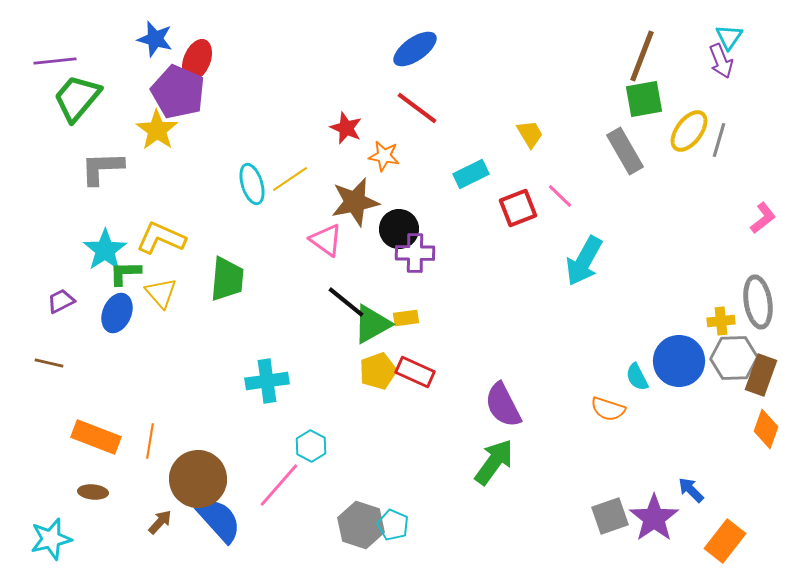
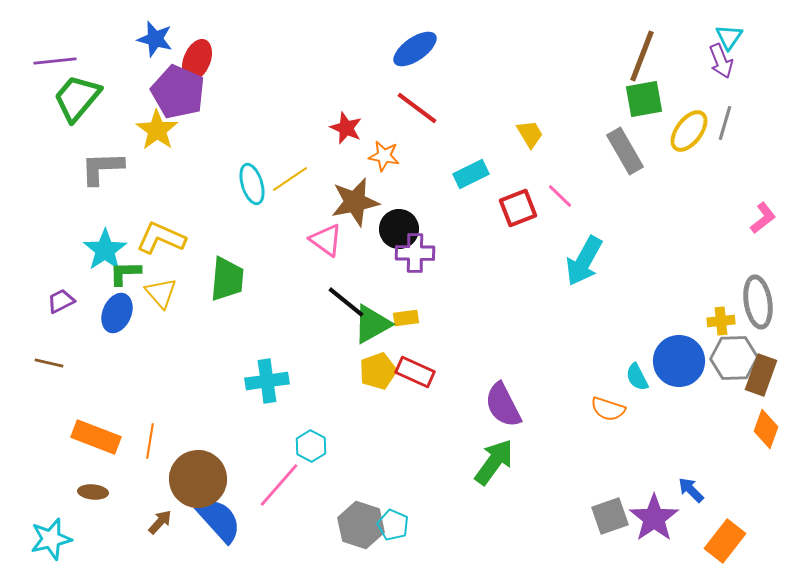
gray line at (719, 140): moved 6 px right, 17 px up
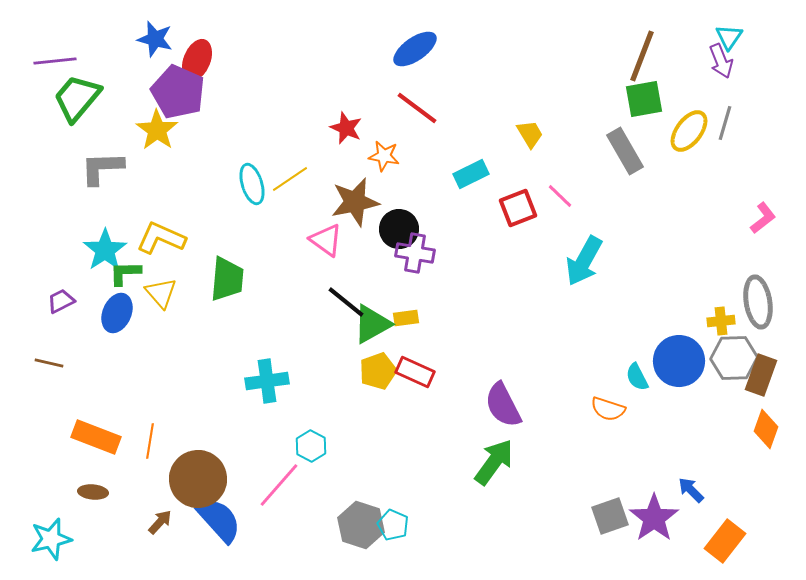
purple cross at (415, 253): rotated 9 degrees clockwise
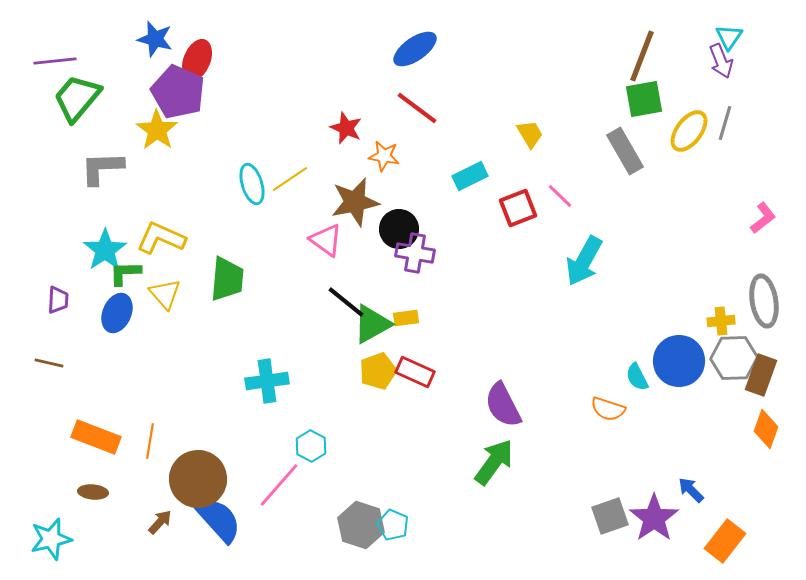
cyan rectangle at (471, 174): moved 1 px left, 2 px down
yellow triangle at (161, 293): moved 4 px right, 1 px down
purple trapezoid at (61, 301): moved 3 px left, 1 px up; rotated 120 degrees clockwise
gray ellipse at (758, 302): moved 6 px right, 1 px up
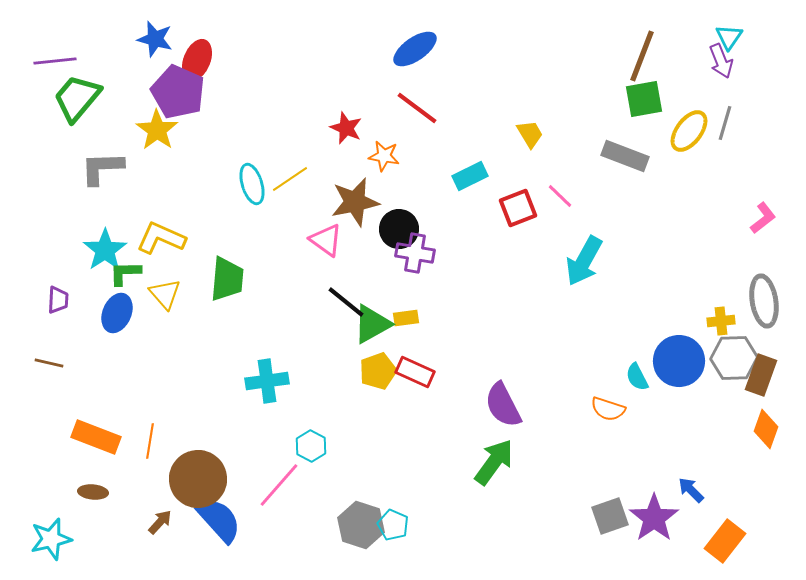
gray rectangle at (625, 151): moved 5 px down; rotated 39 degrees counterclockwise
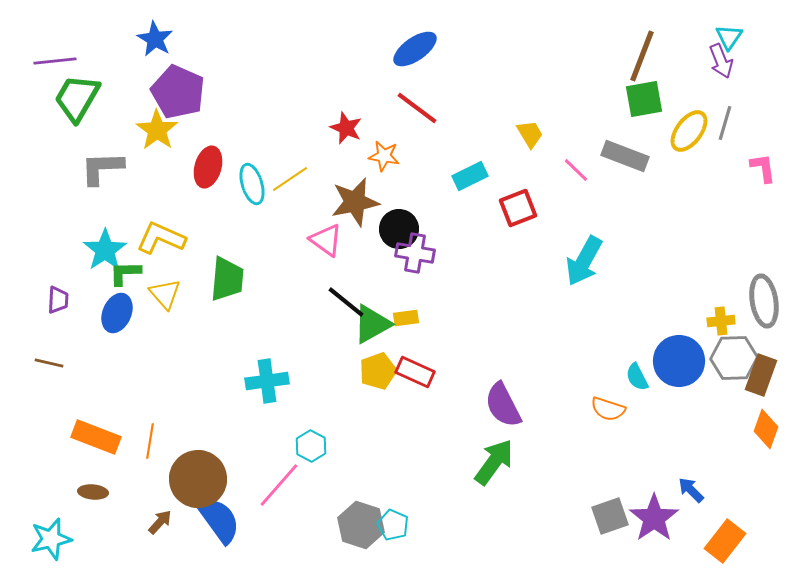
blue star at (155, 39): rotated 15 degrees clockwise
red ellipse at (197, 60): moved 11 px right, 107 px down; rotated 6 degrees counterclockwise
green trapezoid at (77, 98): rotated 10 degrees counterclockwise
pink line at (560, 196): moved 16 px right, 26 px up
pink L-shape at (763, 218): moved 50 px up; rotated 60 degrees counterclockwise
blue semicircle at (219, 520): rotated 6 degrees clockwise
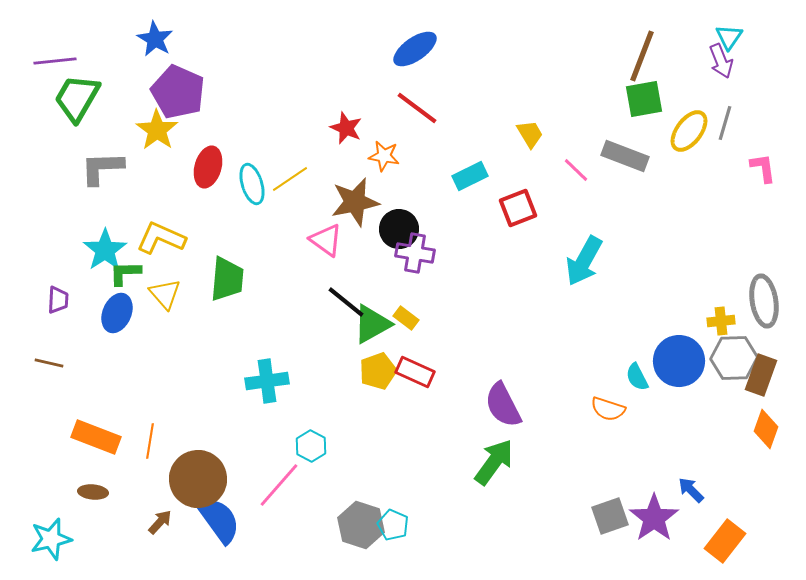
yellow rectangle at (406, 318): rotated 45 degrees clockwise
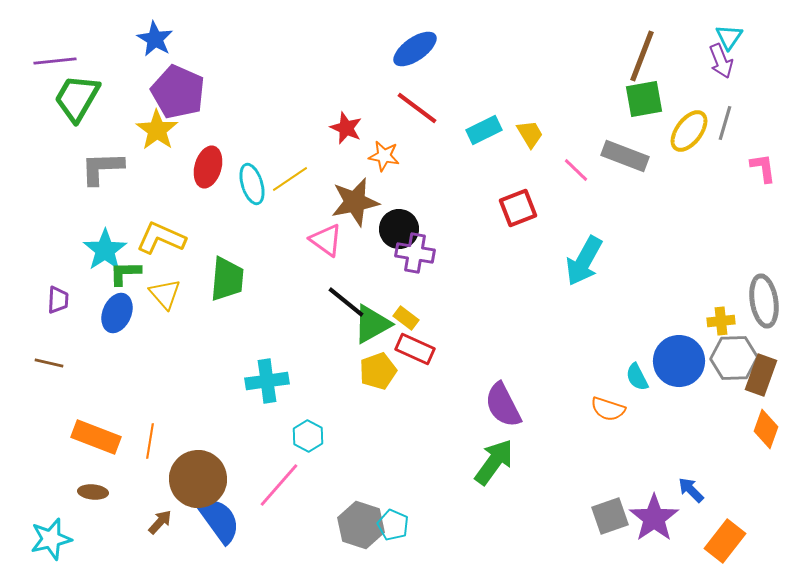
cyan rectangle at (470, 176): moved 14 px right, 46 px up
red rectangle at (415, 372): moved 23 px up
cyan hexagon at (311, 446): moved 3 px left, 10 px up
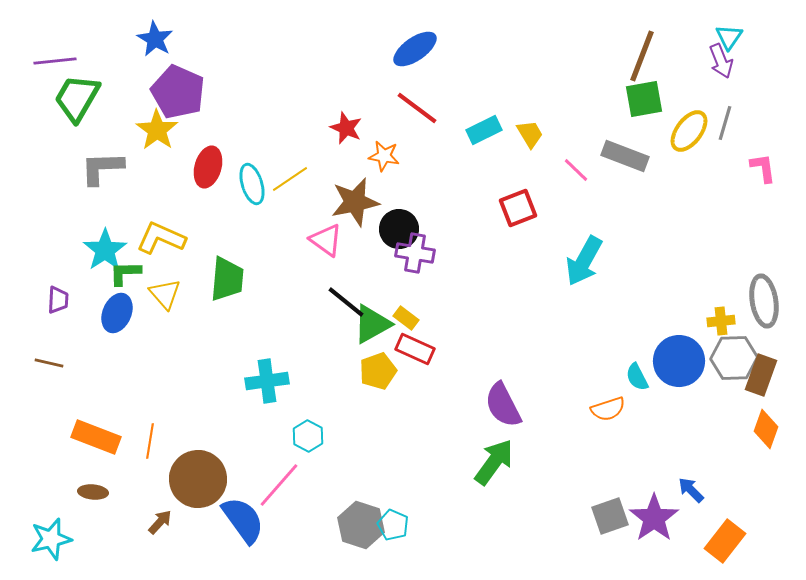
orange semicircle at (608, 409): rotated 36 degrees counterclockwise
blue semicircle at (219, 520): moved 24 px right
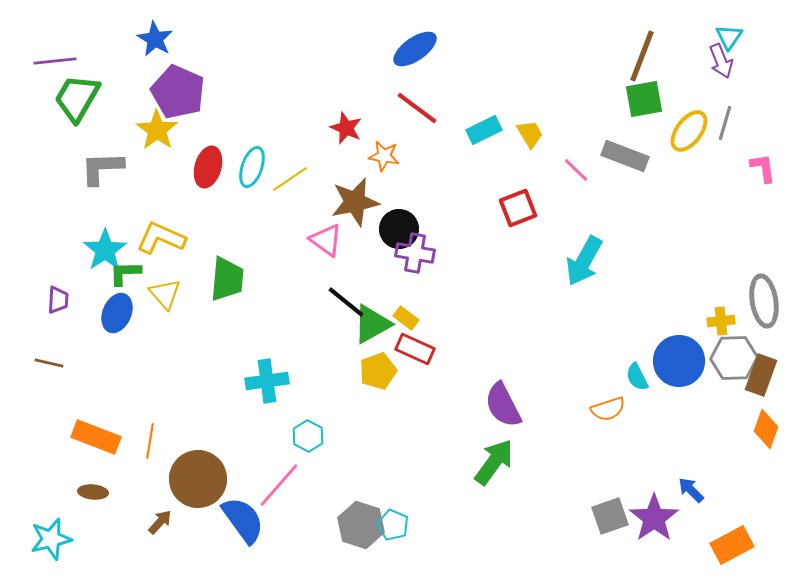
cyan ellipse at (252, 184): moved 17 px up; rotated 36 degrees clockwise
orange rectangle at (725, 541): moved 7 px right, 4 px down; rotated 24 degrees clockwise
